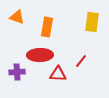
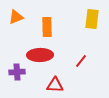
orange triangle: moved 1 px left; rotated 42 degrees counterclockwise
yellow rectangle: moved 3 px up
orange rectangle: rotated 12 degrees counterclockwise
red triangle: moved 3 px left, 11 px down
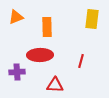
red line: rotated 24 degrees counterclockwise
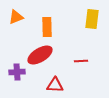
red ellipse: rotated 30 degrees counterclockwise
red line: rotated 72 degrees clockwise
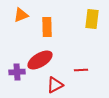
orange triangle: moved 5 px right, 2 px up
red ellipse: moved 5 px down
red line: moved 9 px down
red triangle: rotated 30 degrees counterclockwise
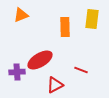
orange rectangle: moved 18 px right
red line: rotated 24 degrees clockwise
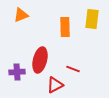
red ellipse: rotated 45 degrees counterclockwise
red line: moved 8 px left, 1 px up
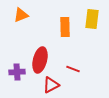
red triangle: moved 4 px left
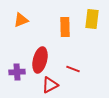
orange triangle: moved 5 px down
red triangle: moved 1 px left
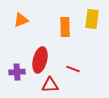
red triangle: rotated 24 degrees clockwise
